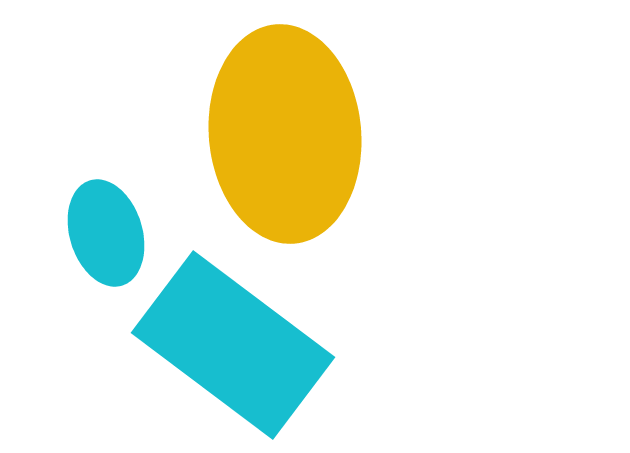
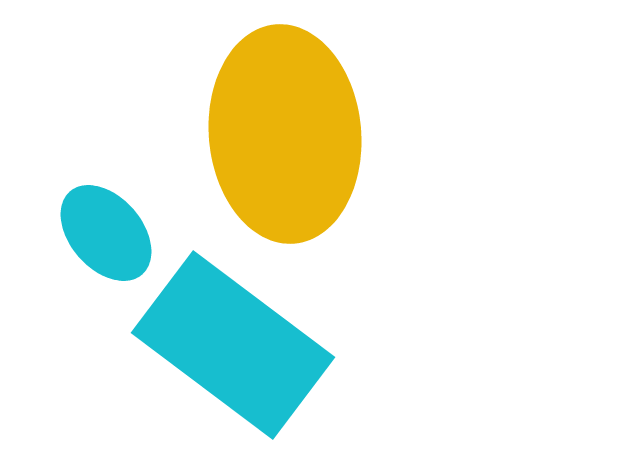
cyan ellipse: rotated 24 degrees counterclockwise
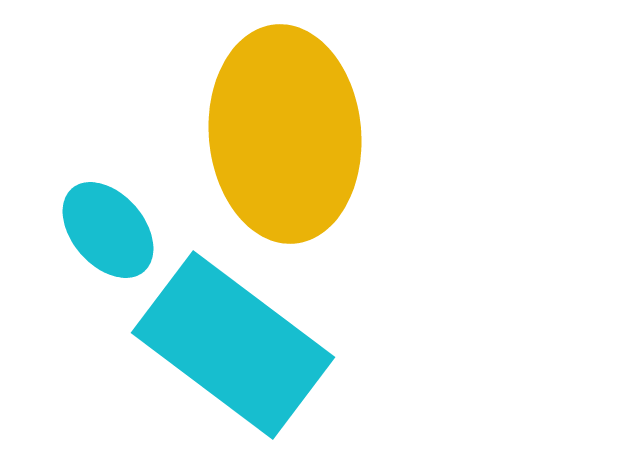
cyan ellipse: moved 2 px right, 3 px up
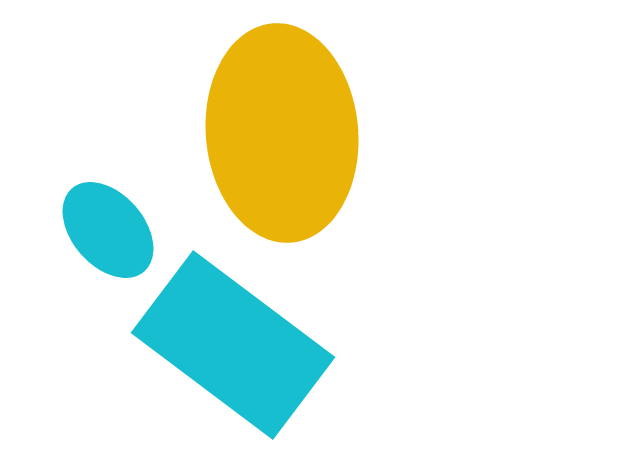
yellow ellipse: moved 3 px left, 1 px up
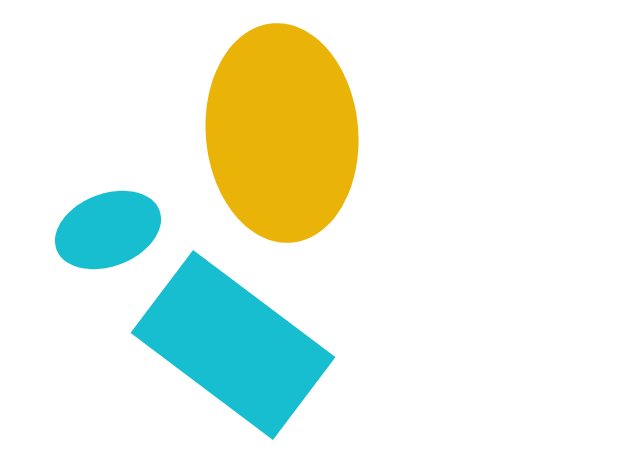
cyan ellipse: rotated 70 degrees counterclockwise
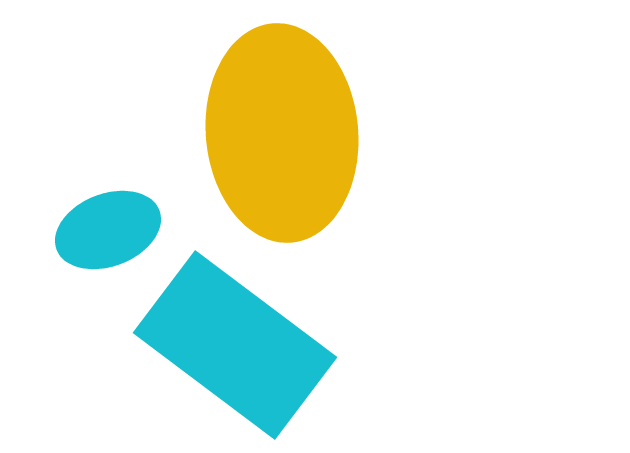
cyan rectangle: moved 2 px right
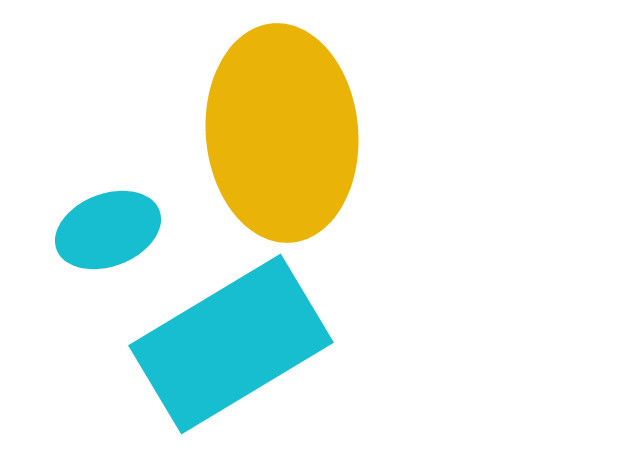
cyan rectangle: moved 4 px left, 1 px up; rotated 68 degrees counterclockwise
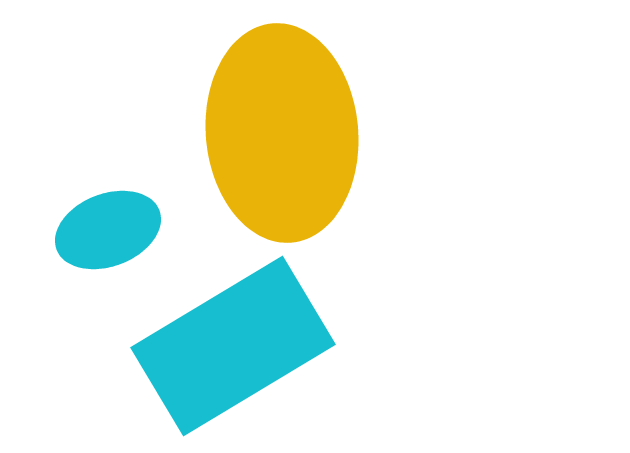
cyan rectangle: moved 2 px right, 2 px down
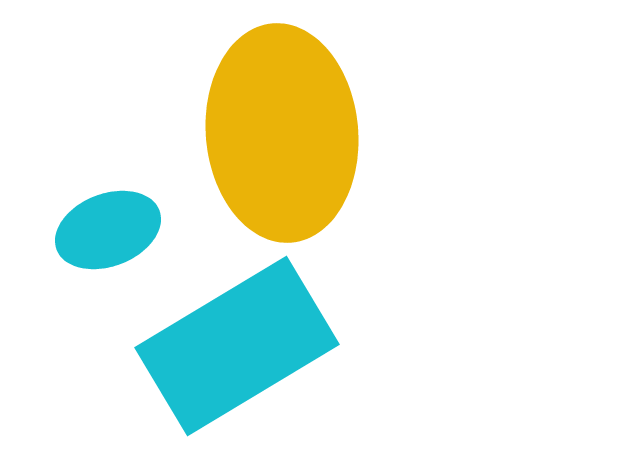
cyan rectangle: moved 4 px right
